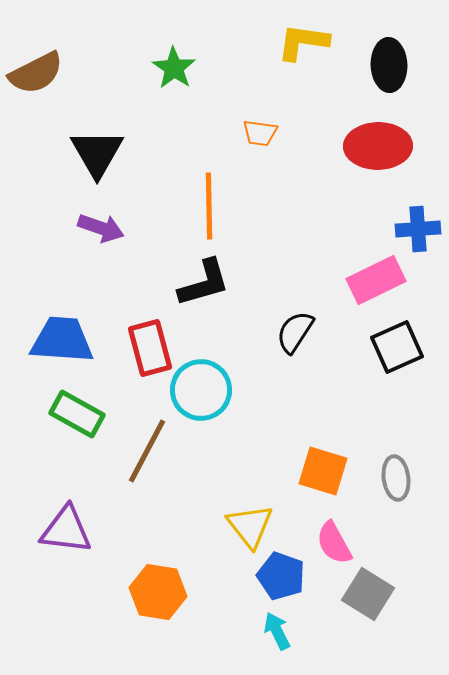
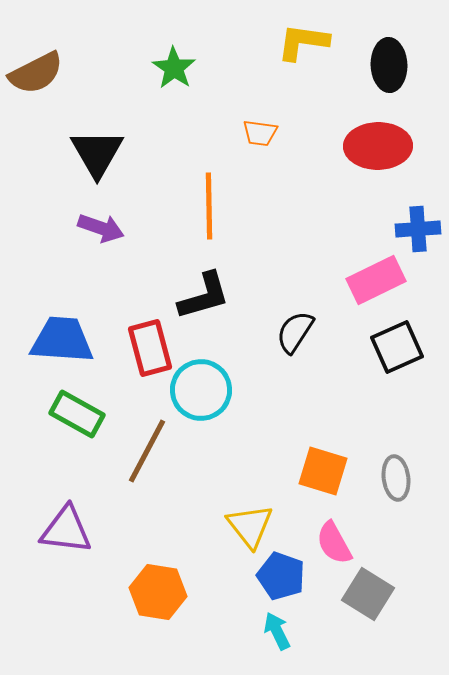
black L-shape: moved 13 px down
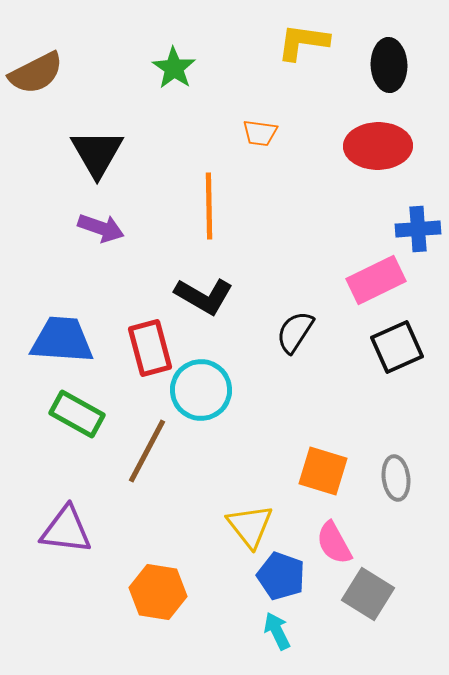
black L-shape: rotated 46 degrees clockwise
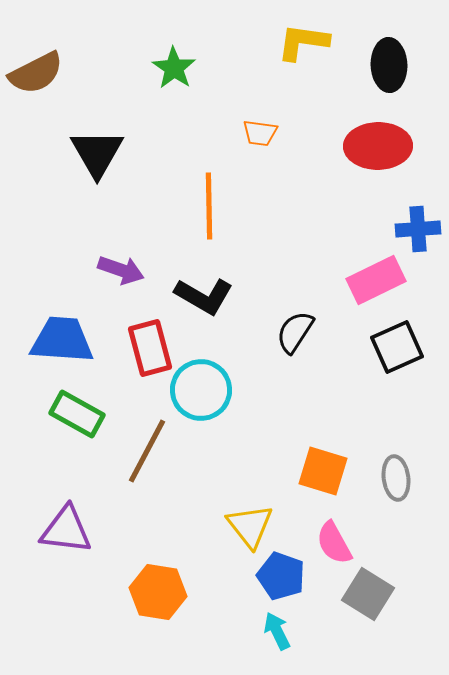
purple arrow: moved 20 px right, 42 px down
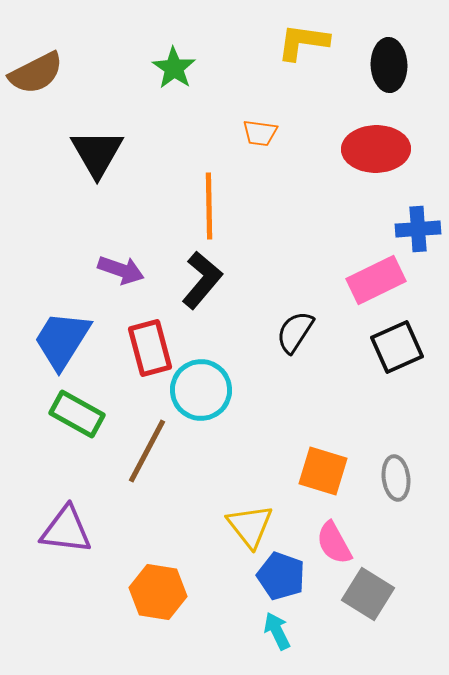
red ellipse: moved 2 px left, 3 px down
black L-shape: moved 2 px left, 16 px up; rotated 80 degrees counterclockwise
blue trapezoid: rotated 62 degrees counterclockwise
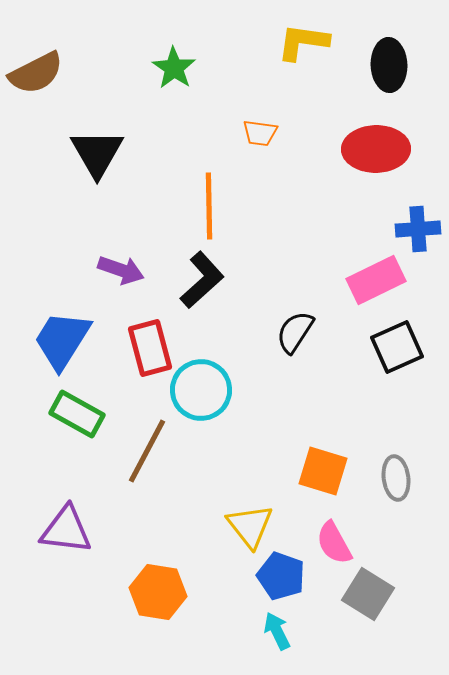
black L-shape: rotated 8 degrees clockwise
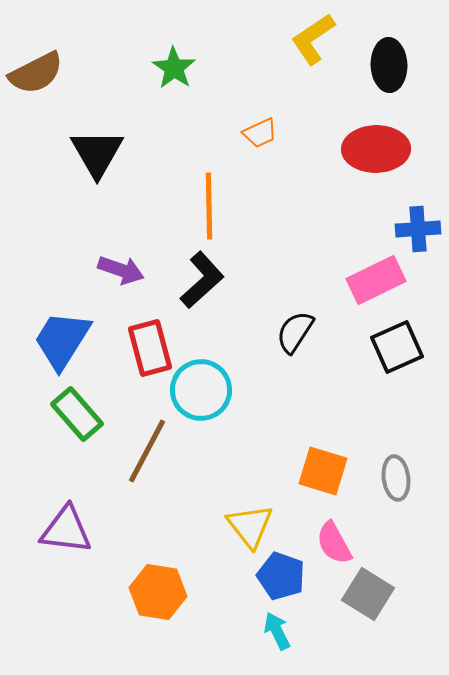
yellow L-shape: moved 10 px right, 3 px up; rotated 42 degrees counterclockwise
orange trapezoid: rotated 33 degrees counterclockwise
green rectangle: rotated 20 degrees clockwise
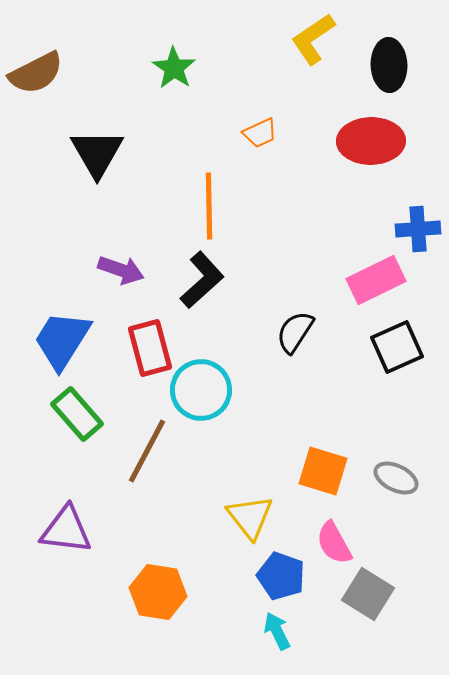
red ellipse: moved 5 px left, 8 px up
gray ellipse: rotated 57 degrees counterclockwise
yellow triangle: moved 9 px up
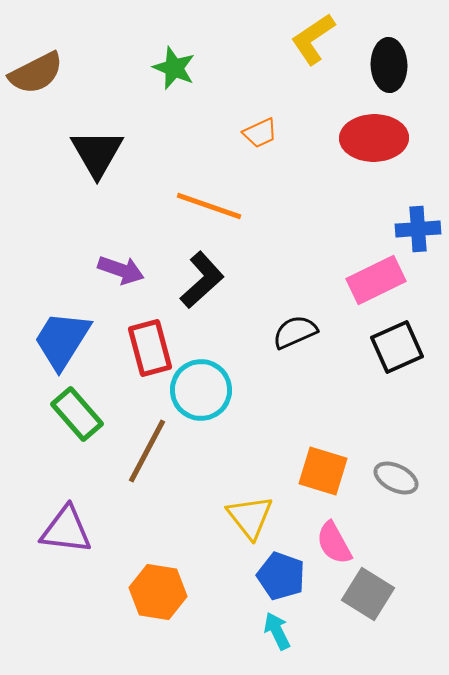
green star: rotated 12 degrees counterclockwise
red ellipse: moved 3 px right, 3 px up
orange line: rotated 70 degrees counterclockwise
black semicircle: rotated 33 degrees clockwise
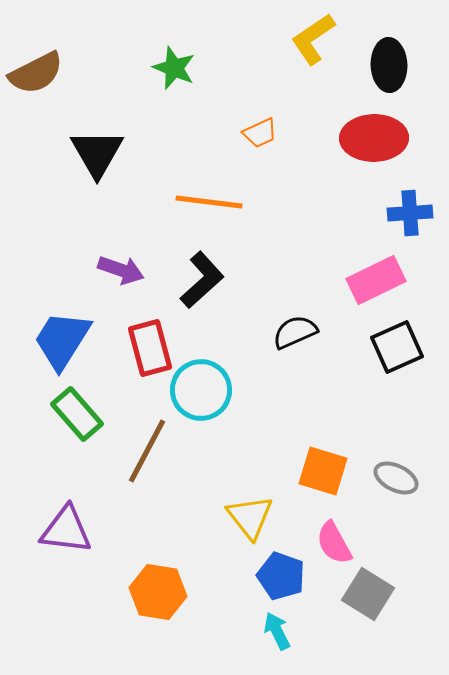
orange line: moved 4 px up; rotated 12 degrees counterclockwise
blue cross: moved 8 px left, 16 px up
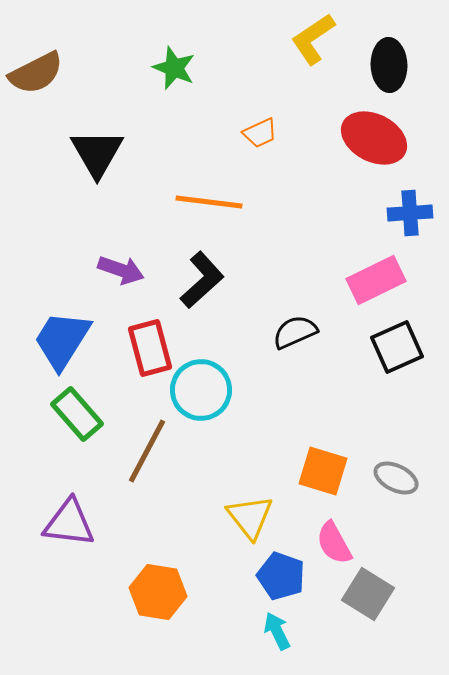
red ellipse: rotated 28 degrees clockwise
purple triangle: moved 3 px right, 7 px up
